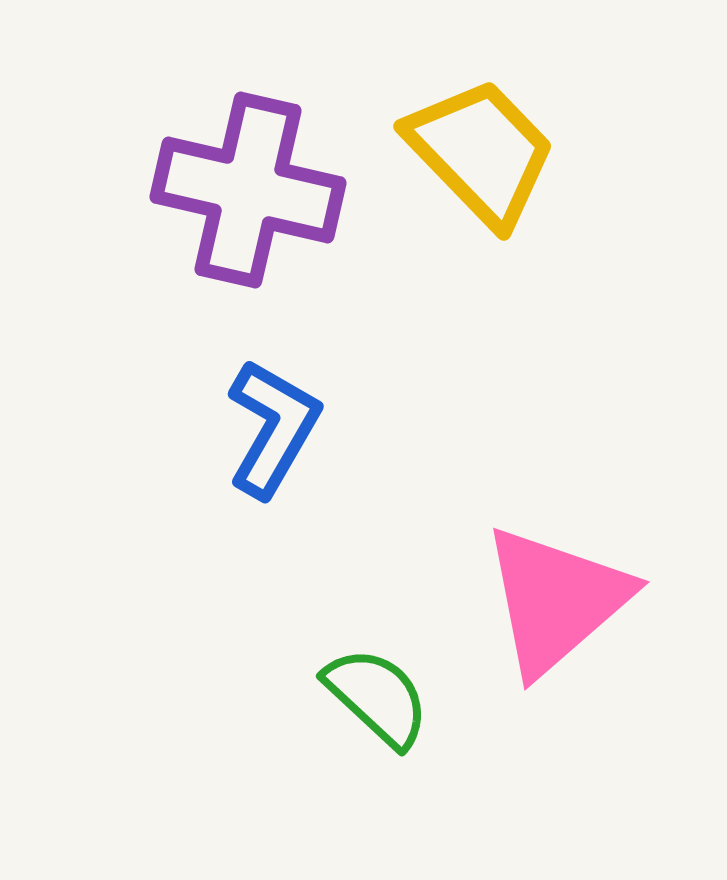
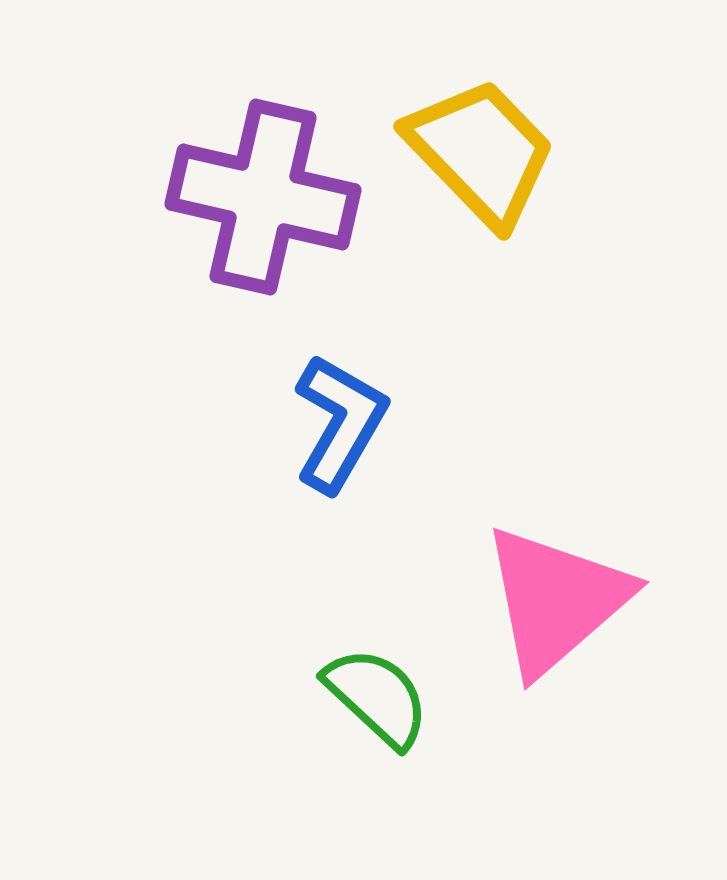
purple cross: moved 15 px right, 7 px down
blue L-shape: moved 67 px right, 5 px up
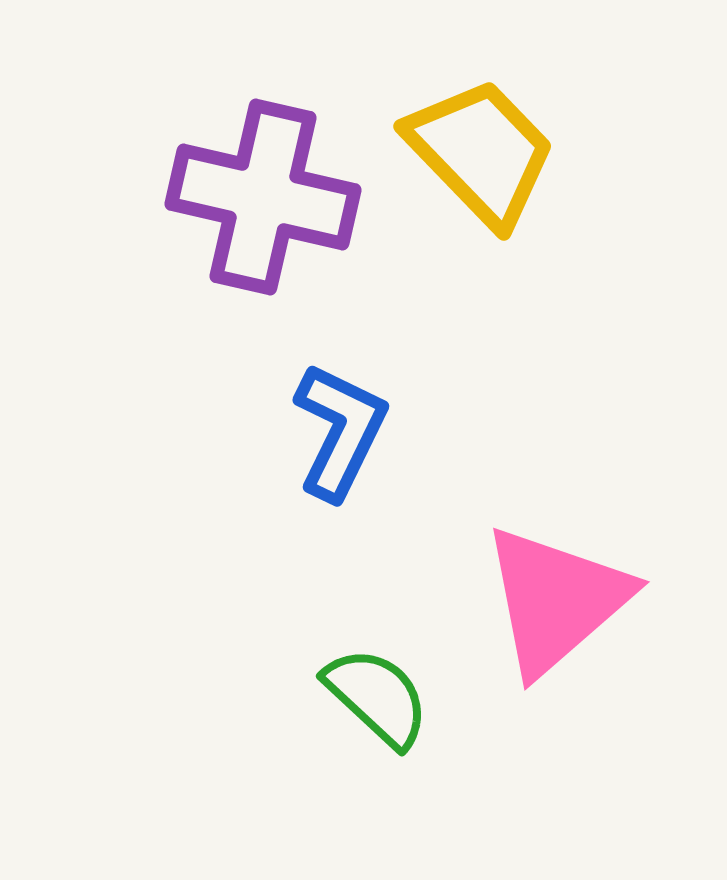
blue L-shape: moved 8 px down; rotated 4 degrees counterclockwise
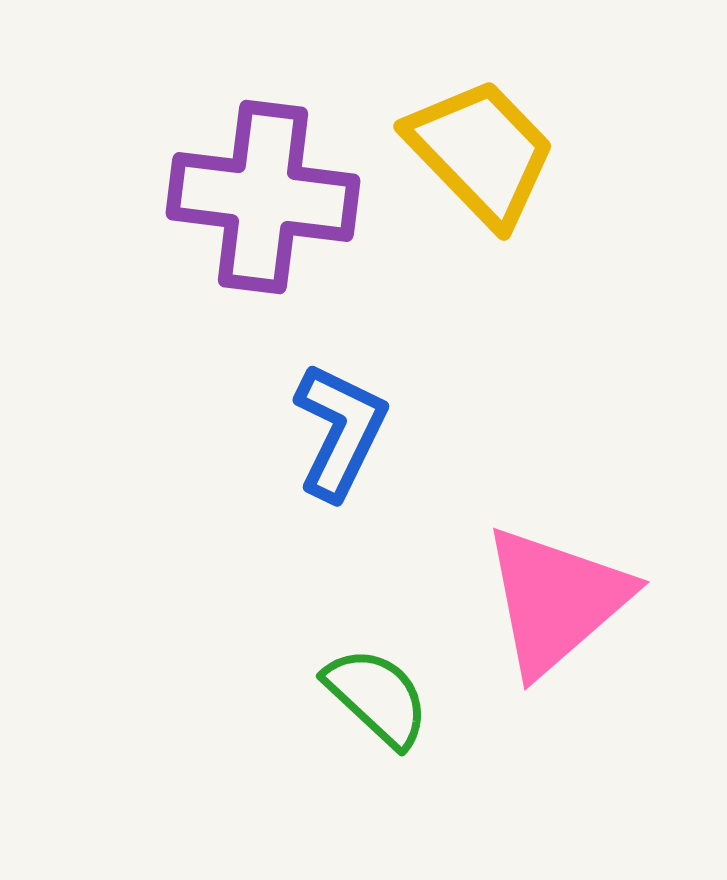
purple cross: rotated 6 degrees counterclockwise
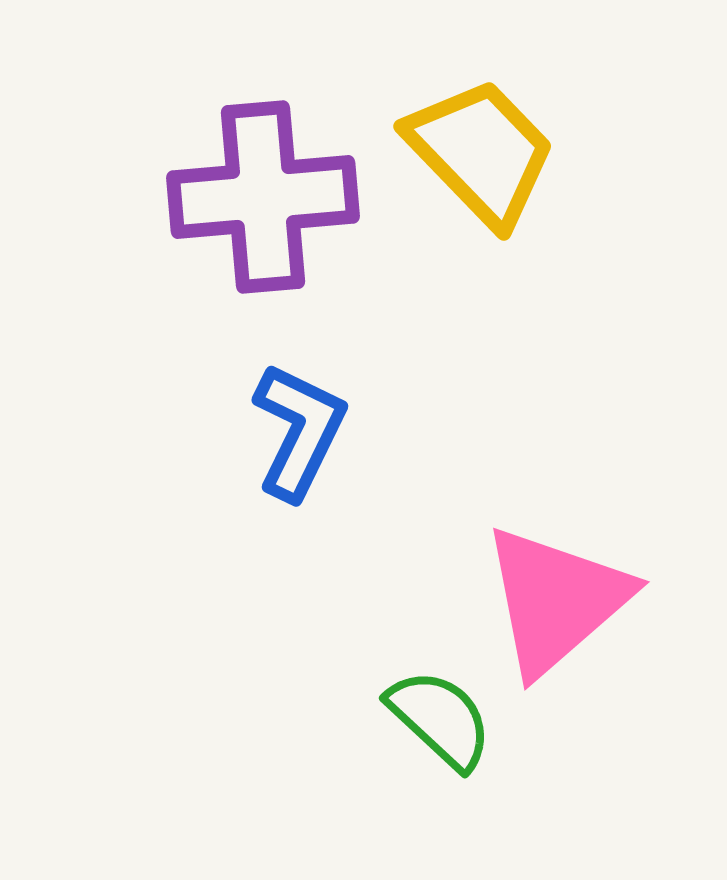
purple cross: rotated 12 degrees counterclockwise
blue L-shape: moved 41 px left
green semicircle: moved 63 px right, 22 px down
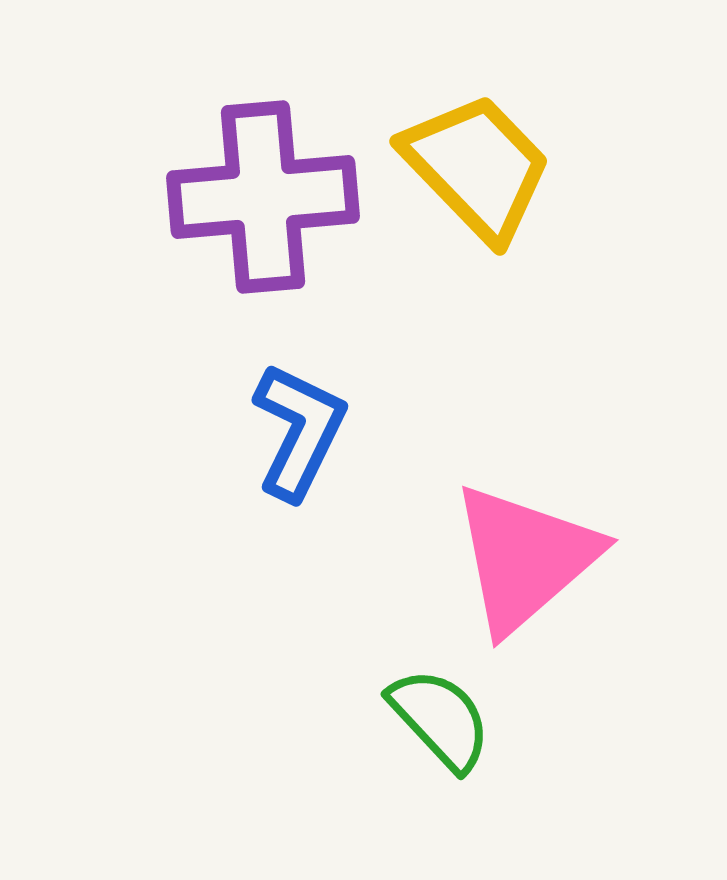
yellow trapezoid: moved 4 px left, 15 px down
pink triangle: moved 31 px left, 42 px up
green semicircle: rotated 4 degrees clockwise
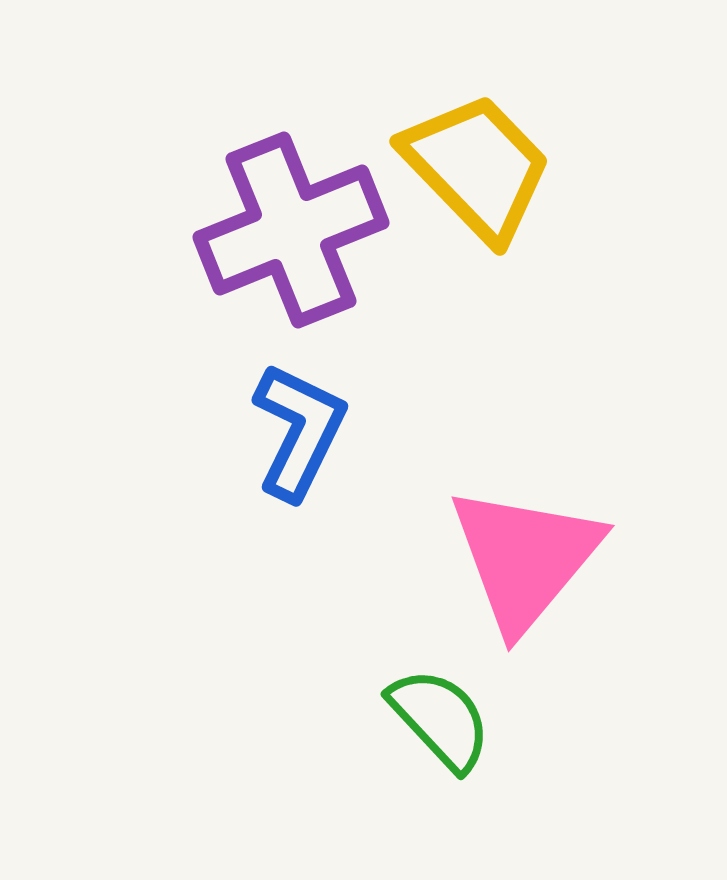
purple cross: moved 28 px right, 33 px down; rotated 17 degrees counterclockwise
pink triangle: rotated 9 degrees counterclockwise
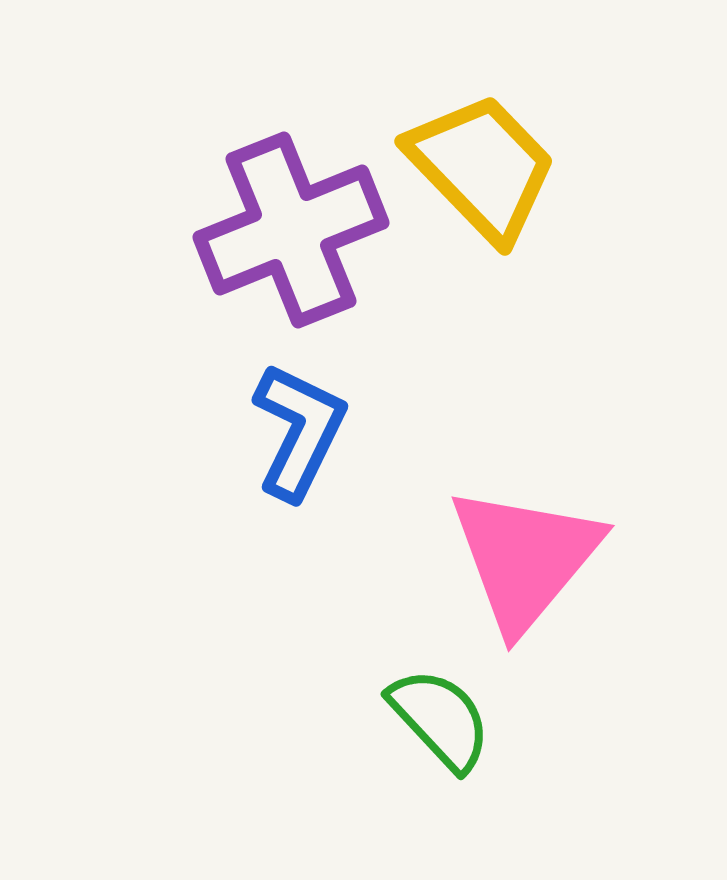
yellow trapezoid: moved 5 px right
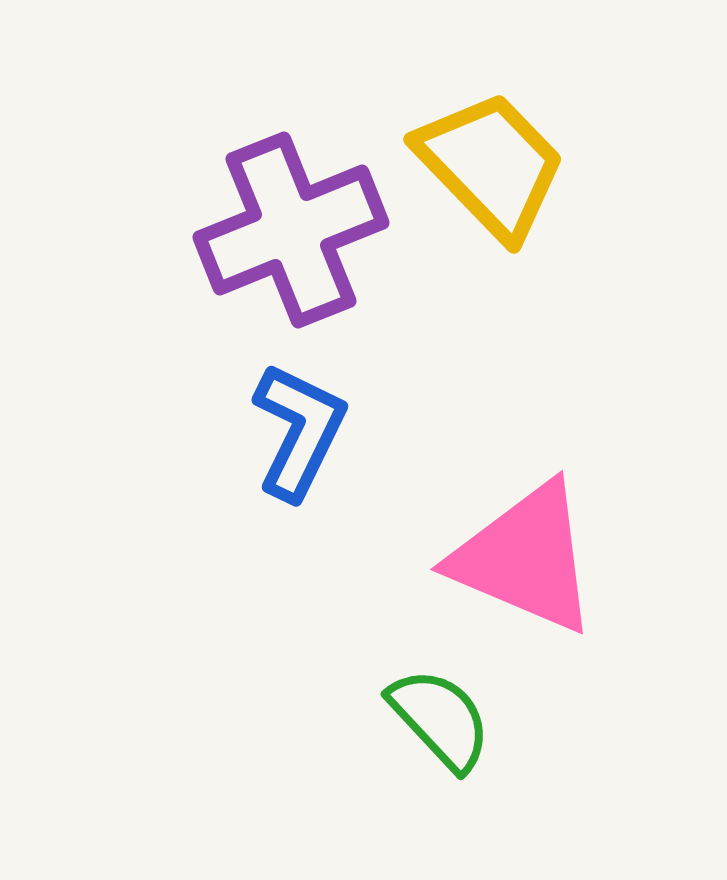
yellow trapezoid: moved 9 px right, 2 px up
pink triangle: rotated 47 degrees counterclockwise
